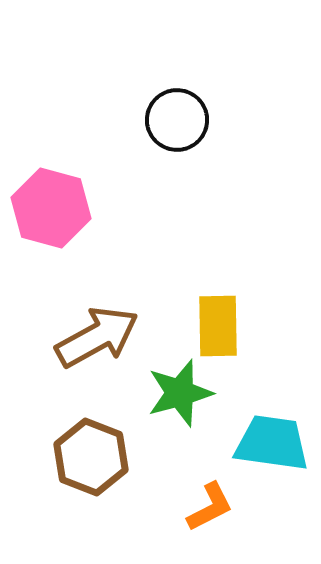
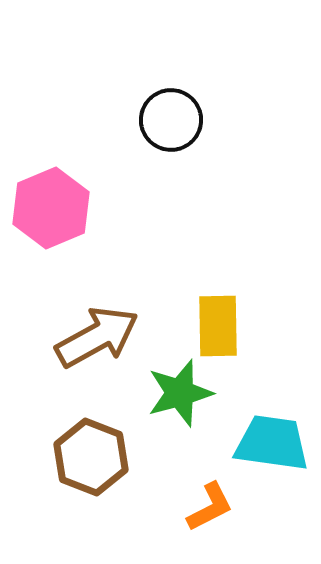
black circle: moved 6 px left
pink hexagon: rotated 22 degrees clockwise
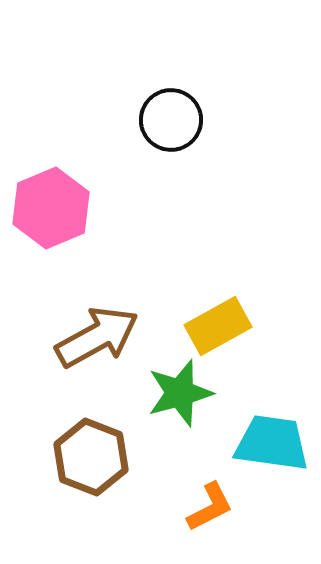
yellow rectangle: rotated 62 degrees clockwise
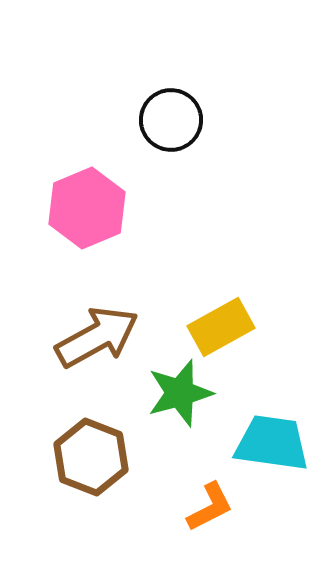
pink hexagon: moved 36 px right
yellow rectangle: moved 3 px right, 1 px down
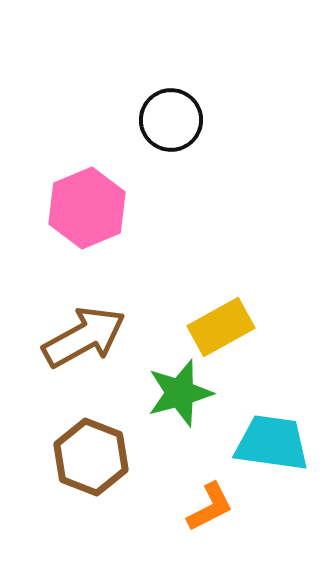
brown arrow: moved 13 px left
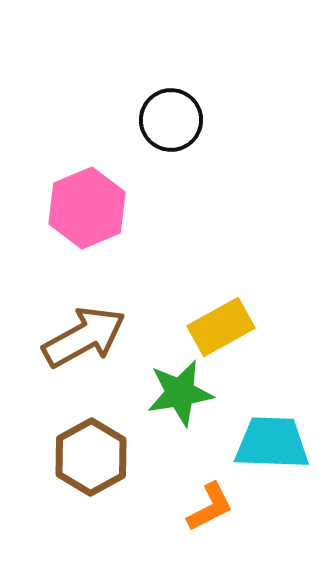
green star: rotated 6 degrees clockwise
cyan trapezoid: rotated 6 degrees counterclockwise
brown hexagon: rotated 10 degrees clockwise
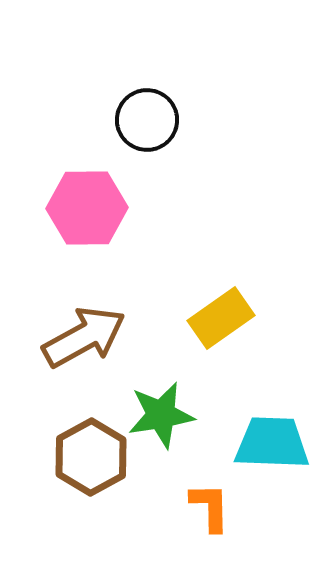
black circle: moved 24 px left
pink hexagon: rotated 22 degrees clockwise
yellow rectangle: moved 9 px up; rotated 6 degrees counterclockwise
green star: moved 19 px left, 22 px down
orange L-shape: rotated 64 degrees counterclockwise
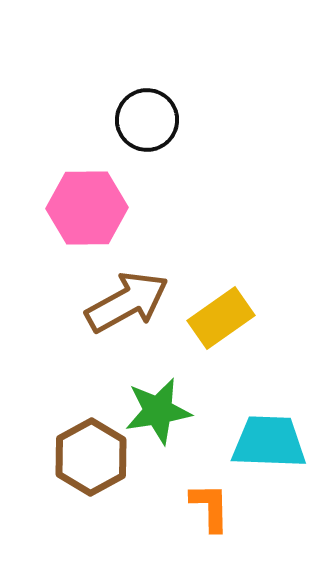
brown arrow: moved 43 px right, 35 px up
green star: moved 3 px left, 4 px up
cyan trapezoid: moved 3 px left, 1 px up
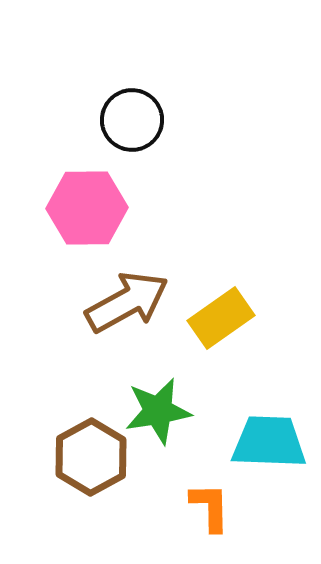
black circle: moved 15 px left
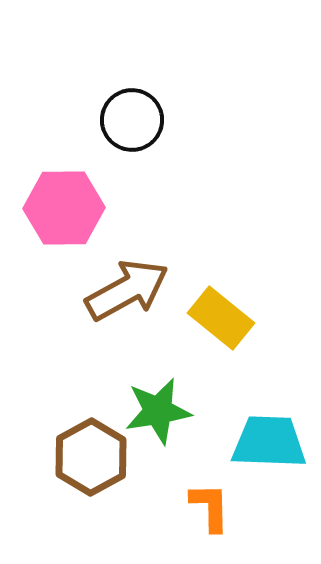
pink hexagon: moved 23 px left
brown arrow: moved 12 px up
yellow rectangle: rotated 74 degrees clockwise
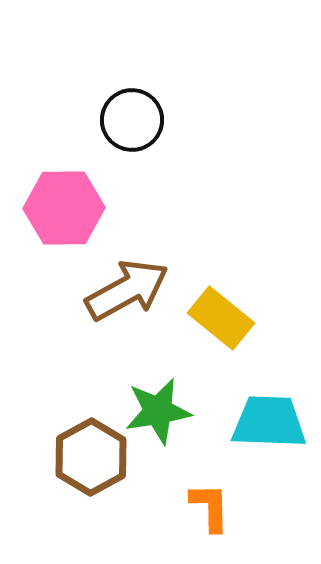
cyan trapezoid: moved 20 px up
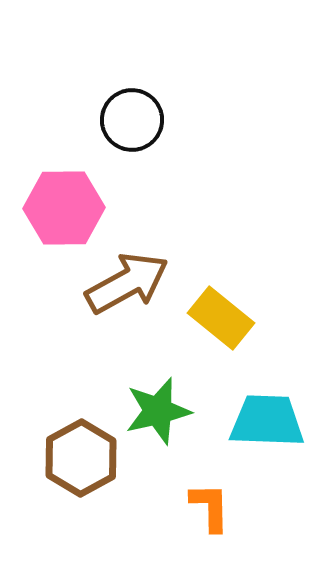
brown arrow: moved 7 px up
green star: rotated 4 degrees counterclockwise
cyan trapezoid: moved 2 px left, 1 px up
brown hexagon: moved 10 px left, 1 px down
